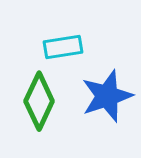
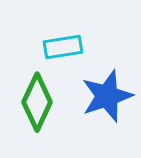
green diamond: moved 2 px left, 1 px down
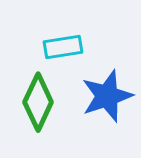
green diamond: moved 1 px right
